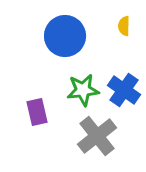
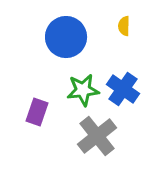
blue circle: moved 1 px right, 1 px down
blue cross: moved 1 px left, 1 px up
purple rectangle: rotated 32 degrees clockwise
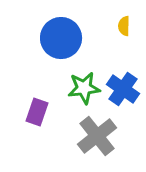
blue circle: moved 5 px left, 1 px down
green star: moved 1 px right, 2 px up
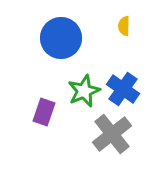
green star: moved 3 px down; rotated 16 degrees counterclockwise
purple rectangle: moved 7 px right
gray cross: moved 15 px right, 2 px up
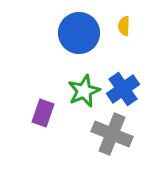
blue circle: moved 18 px right, 5 px up
blue cross: rotated 20 degrees clockwise
purple rectangle: moved 1 px left, 1 px down
gray cross: rotated 30 degrees counterclockwise
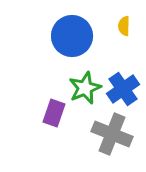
blue circle: moved 7 px left, 3 px down
green star: moved 1 px right, 3 px up
purple rectangle: moved 11 px right
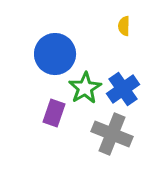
blue circle: moved 17 px left, 18 px down
green star: rotated 8 degrees counterclockwise
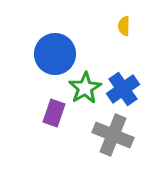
gray cross: moved 1 px right, 1 px down
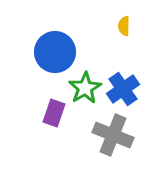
blue circle: moved 2 px up
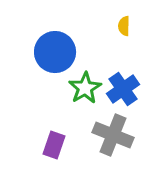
purple rectangle: moved 32 px down
